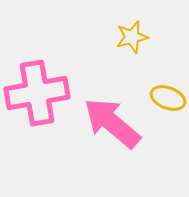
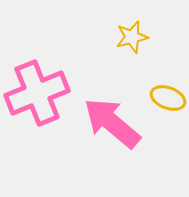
pink cross: rotated 12 degrees counterclockwise
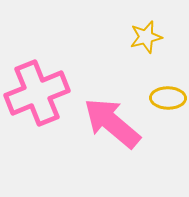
yellow star: moved 14 px right
yellow ellipse: rotated 20 degrees counterclockwise
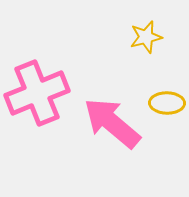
yellow ellipse: moved 1 px left, 5 px down
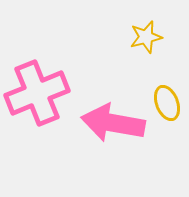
yellow ellipse: rotated 68 degrees clockwise
pink arrow: moved 1 px right; rotated 30 degrees counterclockwise
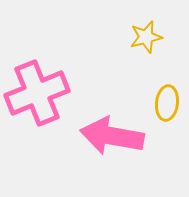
yellow ellipse: rotated 28 degrees clockwise
pink arrow: moved 1 px left, 13 px down
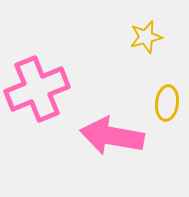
pink cross: moved 4 px up
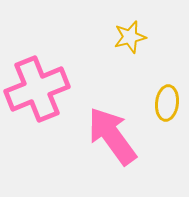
yellow star: moved 16 px left
pink arrow: rotated 44 degrees clockwise
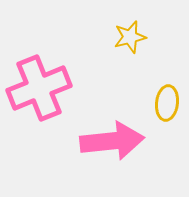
pink cross: moved 2 px right, 1 px up
pink arrow: moved 5 px down; rotated 120 degrees clockwise
